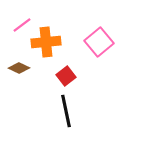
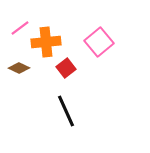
pink line: moved 2 px left, 3 px down
red square: moved 8 px up
black line: rotated 12 degrees counterclockwise
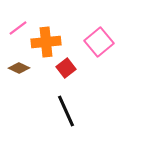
pink line: moved 2 px left
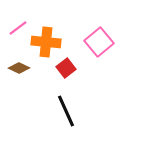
orange cross: rotated 12 degrees clockwise
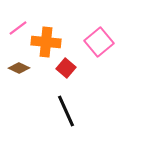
red square: rotated 12 degrees counterclockwise
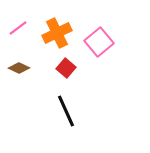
orange cross: moved 11 px right, 9 px up; rotated 32 degrees counterclockwise
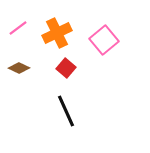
pink square: moved 5 px right, 2 px up
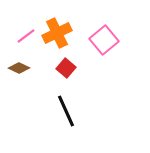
pink line: moved 8 px right, 8 px down
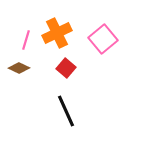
pink line: moved 4 px down; rotated 36 degrees counterclockwise
pink square: moved 1 px left, 1 px up
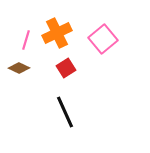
red square: rotated 18 degrees clockwise
black line: moved 1 px left, 1 px down
